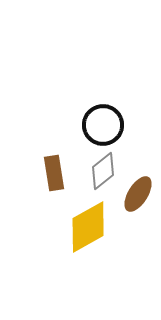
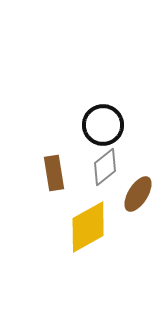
gray diamond: moved 2 px right, 4 px up
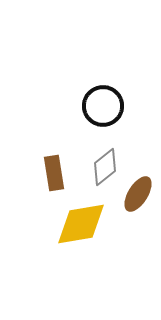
black circle: moved 19 px up
yellow diamond: moved 7 px left, 3 px up; rotated 20 degrees clockwise
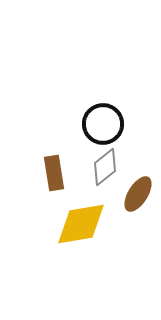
black circle: moved 18 px down
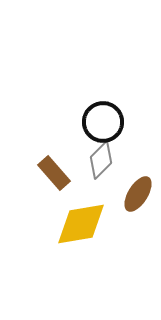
black circle: moved 2 px up
gray diamond: moved 4 px left, 7 px up; rotated 6 degrees counterclockwise
brown rectangle: rotated 32 degrees counterclockwise
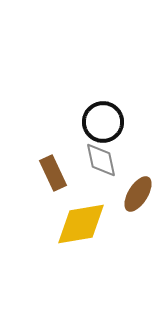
gray diamond: rotated 57 degrees counterclockwise
brown rectangle: moved 1 px left; rotated 16 degrees clockwise
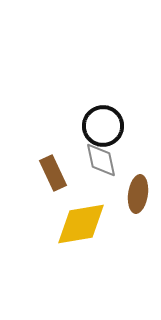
black circle: moved 4 px down
brown ellipse: rotated 24 degrees counterclockwise
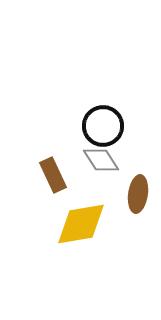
gray diamond: rotated 21 degrees counterclockwise
brown rectangle: moved 2 px down
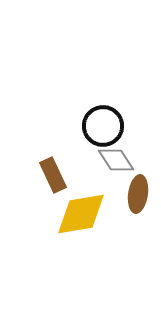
gray diamond: moved 15 px right
yellow diamond: moved 10 px up
